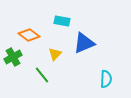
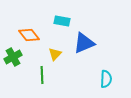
orange diamond: rotated 15 degrees clockwise
green line: rotated 36 degrees clockwise
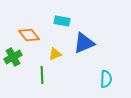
yellow triangle: rotated 24 degrees clockwise
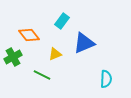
cyan rectangle: rotated 63 degrees counterclockwise
green line: rotated 60 degrees counterclockwise
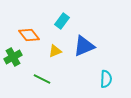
blue triangle: moved 3 px down
yellow triangle: moved 3 px up
green line: moved 4 px down
